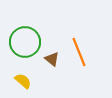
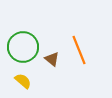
green circle: moved 2 px left, 5 px down
orange line: moved 2 px up
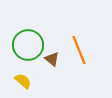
green circle: moved 5 px right, 2 px up
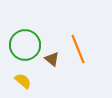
green circle: moved 3 px left
orange line: moved 1 px left, 1 px up
